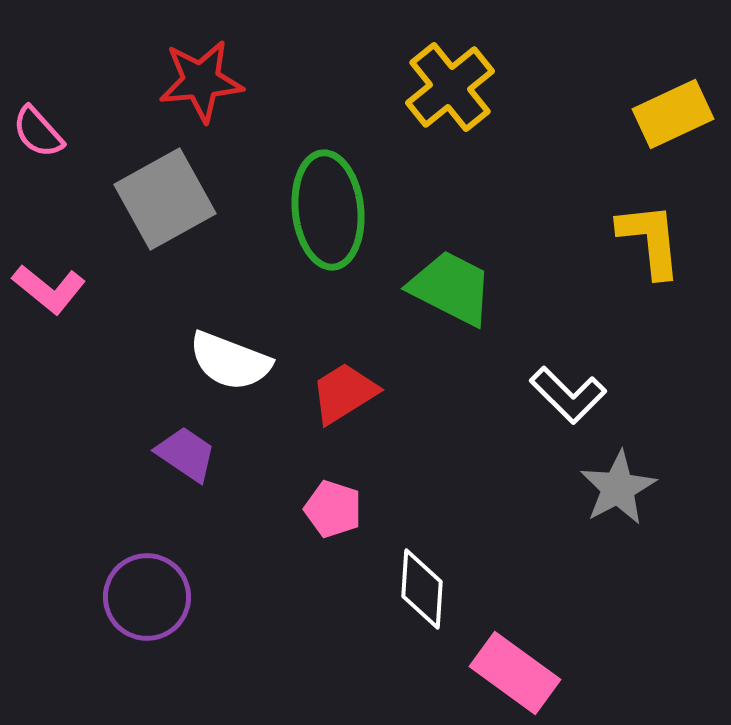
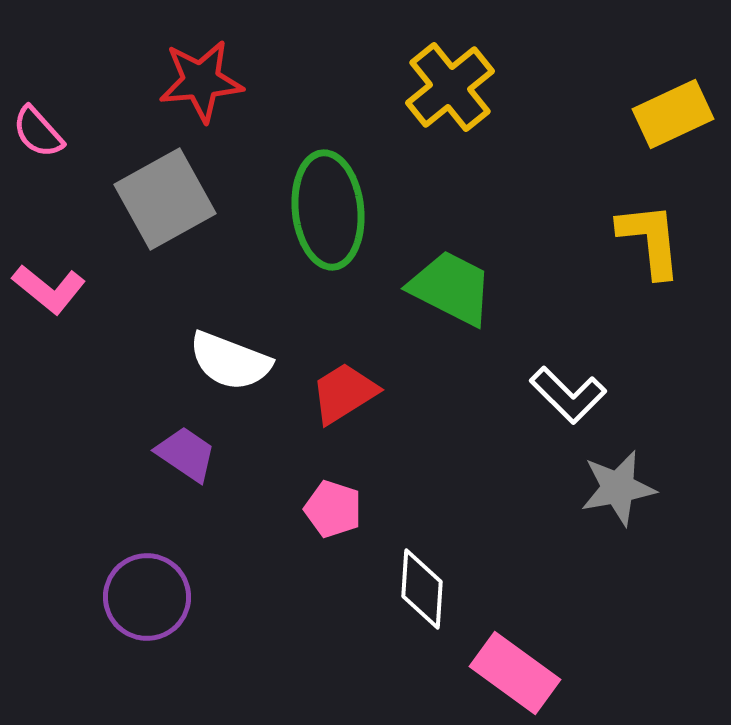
gray star: rotated 18 degrees clockwise
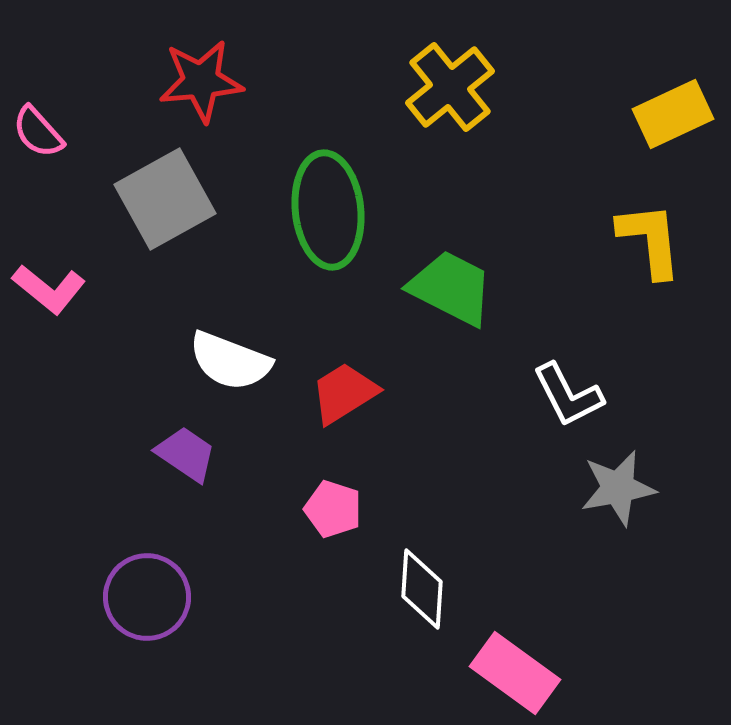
white L-shape: rotated 18 degrees clockwise
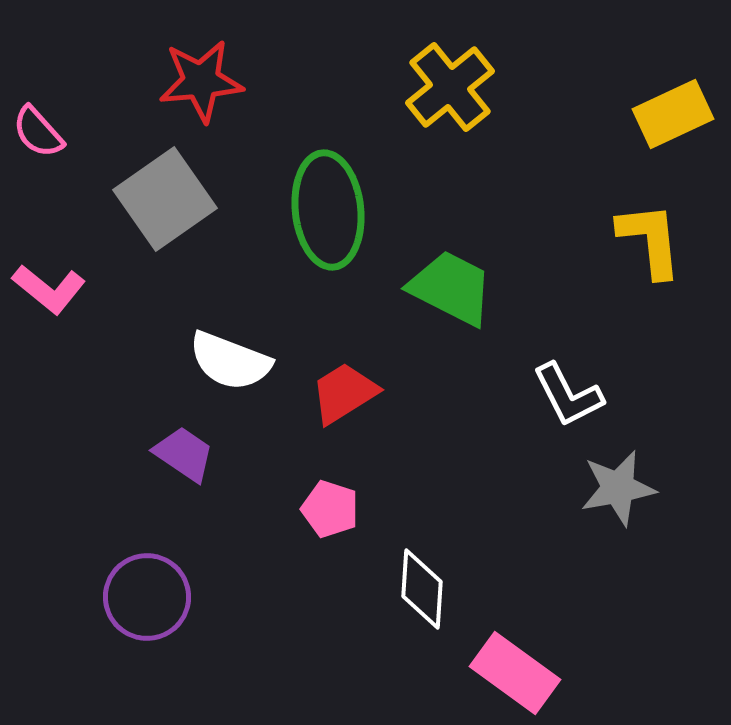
gray square: rotated 6 degrees counterclockwise
purple trapezoid: moved 2 px left
pink pentagon: moved 3 px left
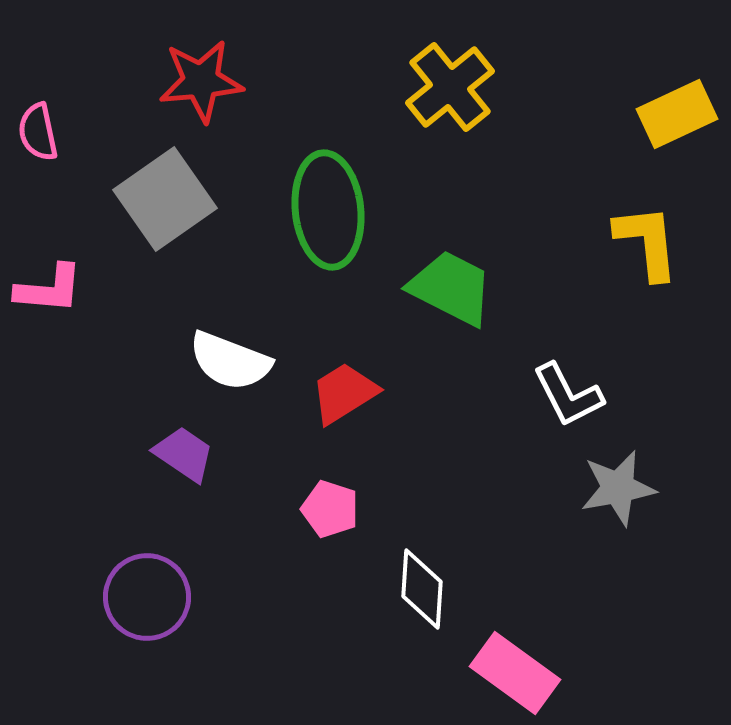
yellow rectangle: moved 4 px right
pink semicircle: rotated 30 degrees clockwise
yellow L-shape: moved 3 px left, 2 px down
pink L-shape: rotated 34 degrees counterclockwise
